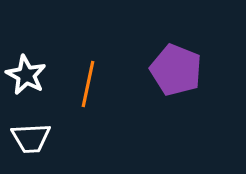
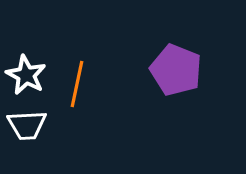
orange line: moved 11 px left
white trapezoid: moved 4 px left, 13 px up
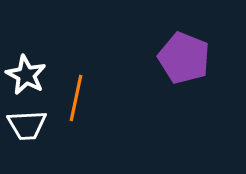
purple pentagon: moved 8 px right, 12 px up
orange line: moved 1 px left, 14 px down
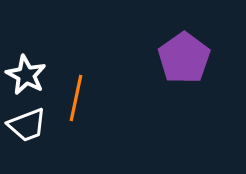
purple pentagon: rotated 15 degrees clockwise
white trapezoid: rotated 18 degrees counterclockwise
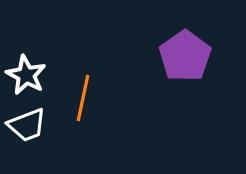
purple pentagon: moved 1 px right, 2 px up
orange line: moved 7 px right
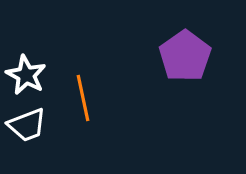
orange line: rotated 24 degrees counterclockwise
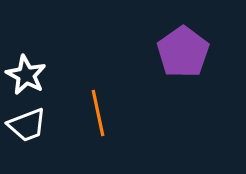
purple pentagon: moved 2 px left, 4 px up
orange line: moved 15 px right, 15 px down
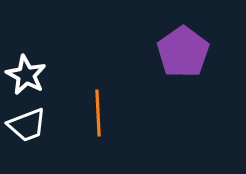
orange line: rotated 9 degrees clockwise
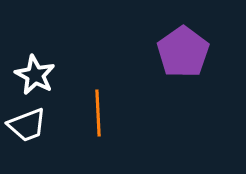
white star: moved 9 px right
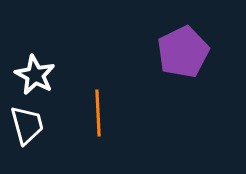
purple pentagon: rotated 9 degrees clockwise
white trapezoid: rotated 84 degrees counterclockwise
